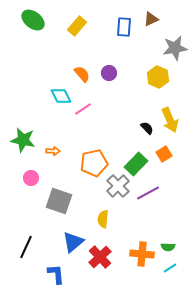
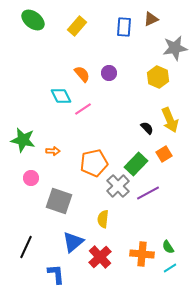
green semicircle: rotated 56 degrees clockwise
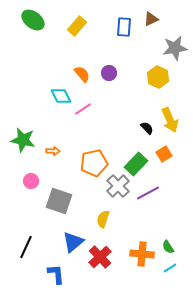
pink circle: moved 3 px down
yellow semicircle: rotated 12 degrees clockwise
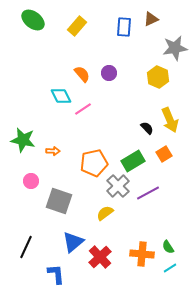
green rectangle: moved 3 px left, 3 px up; rotated 15 degrees clockwise
yellow semicircle: moved 2 px right, 6 px up; rotated 36 degrees clockwise
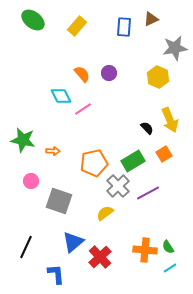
orange cross: moved 3 px right, 4 px up
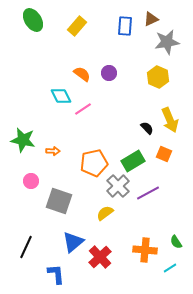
green ellipse: rotated 20 degrees clockwise
blue rectangle: moved 1 px right, 1 px up
gray star: moved 8 px left, 6 px up
orange semicircle: rotated 12 degrees counterclockwise
orange square: rotated 35 degrees counterclockwise
green semicircle: moved 8 px right, 5 px up
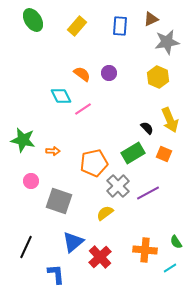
blue rectangle: moved 5 px left
green rectangle: moved 8 px up
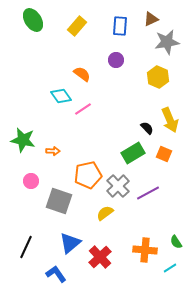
purple circle: moved 7 px right, 13 px up
cyan diamond: rotated 10 degrees counterclockwise
orange pentagon: moved 6 px left, 12 px down
blue triangle: moved 3 px left, 1 px down
blue L-shape: rotated 30 degrees counterclockwise
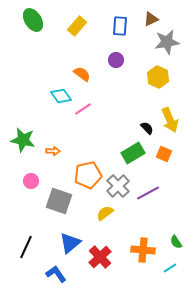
orange cross: moved 2 px left
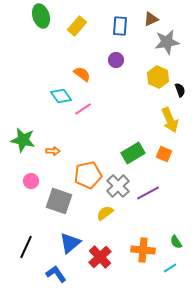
green ellipse: moved 8 px right, 4 px up; rotated 15 degrees clockwise
black semicircle: moved 33 px right, 38 px up; rotated 24 degrees clockwise
